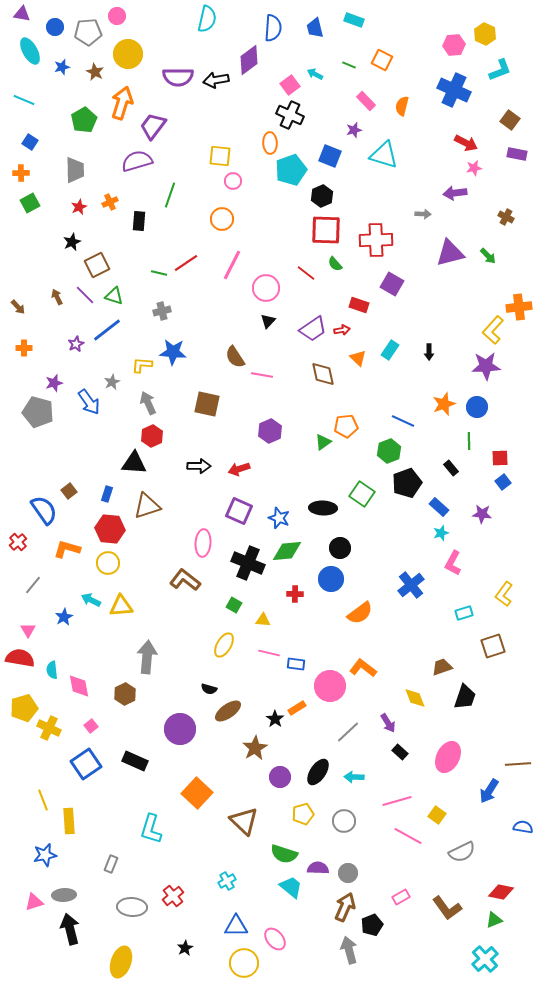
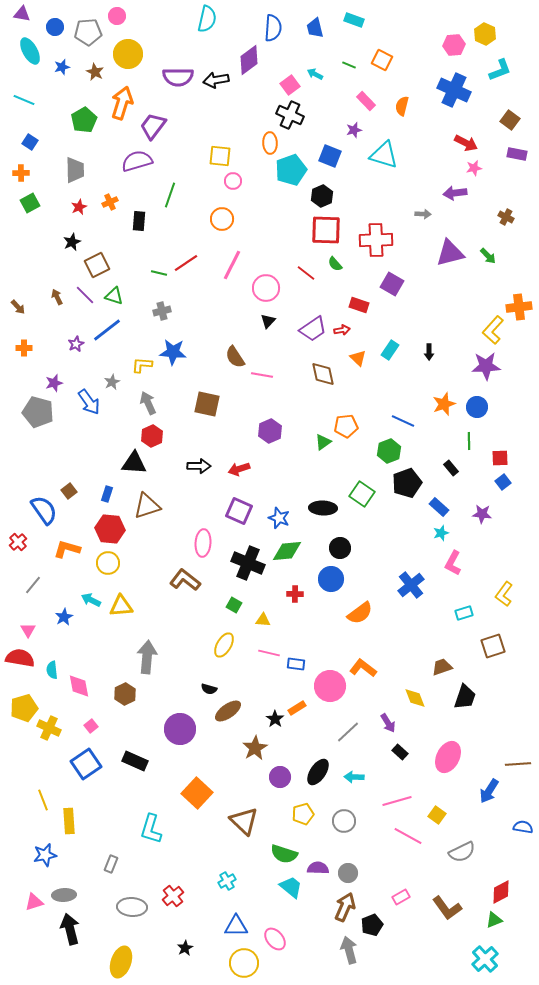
red diamond at (501, 892): rotated 40 degrees counterclockwise
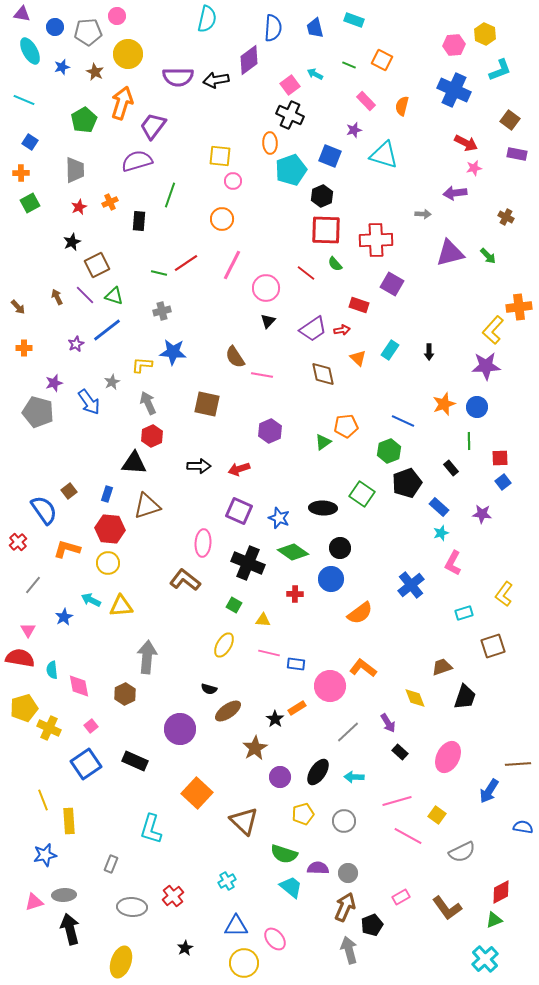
green diamond at (287, 551): moved 6 px right, 1 px down; rotated 40 degrees clockwise
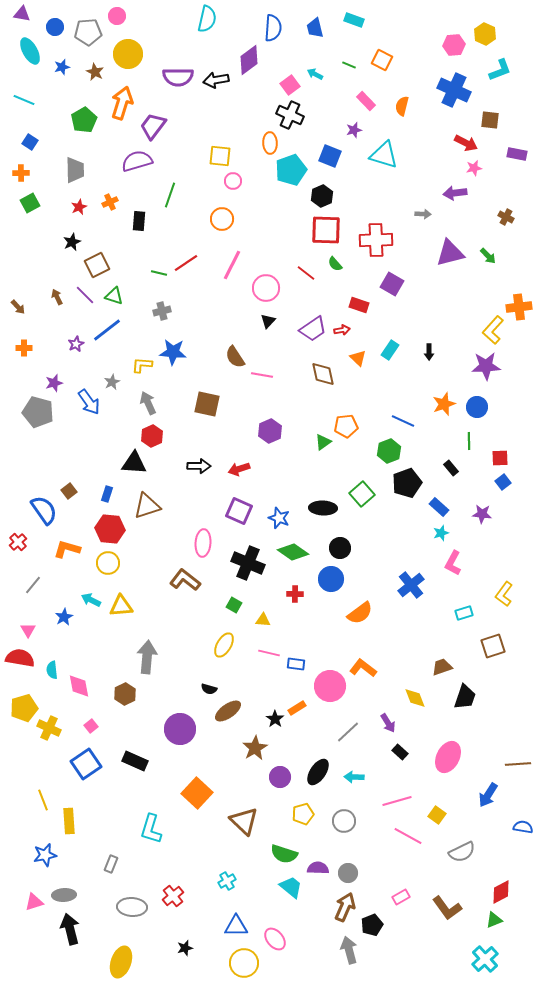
brown square at (510, 120): moved 20 px left; rotated 30 degrees counterclockwise
green square at (362, 494): rotated 15 degrees clockwise
blue arrow at (489, 791): moved 1 px left, 4 px down
black star at (185, 948): rotated 14 degrees clockwise
